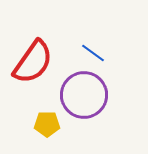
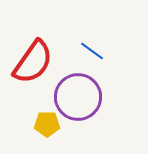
blue line: moved 1 px left, 2 px up
purple circle: moved 6 px left, 2 px down
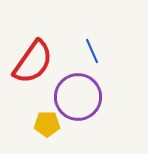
blue line: rotated 30 degrees clockwise
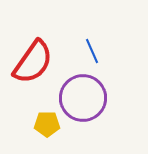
purple circle: moved 5 px right, 1 px down
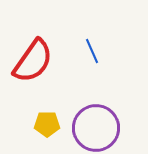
red semicircle: moved 1 px up
purple circle: moved 13 px right, 30 px down
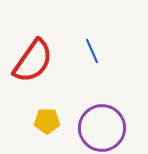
yellow pentagon: moved 3 px up
purple circle: moved 6 px right
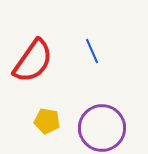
yellow pentagon: rotated 10 degrees clockwise
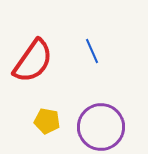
purple circle: moved 1 px left, 1 px up
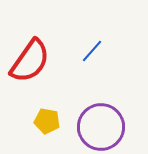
blue line: rotated 65 degrees clockwise
red semicircle: moved 3 px left
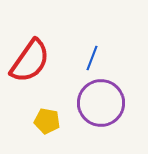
blue line: moved 7 px down; rotated 20 degrees counterclockwise
purple circle: moved 24 px up
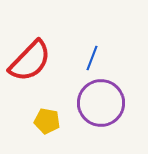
red semicircle: rotated 9 degrees clockwise
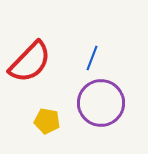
red semicircle: moved 1 px down
